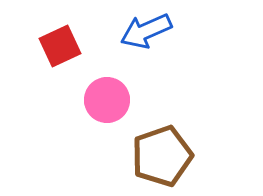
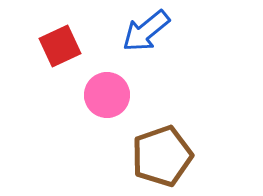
blue arrow: rotated 15 degrees counterclockwise
pink circle: moved 5 px up
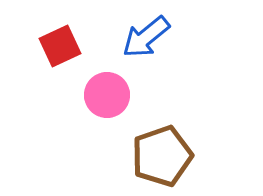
blue arrow: moved 6 px down
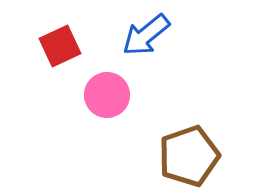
blue arrow: moved 2 px up
brown pentagon: moved 27 px right
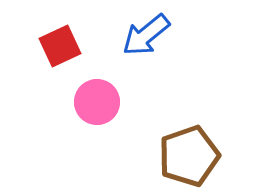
pink circle: moved 10 px left, 7 px down
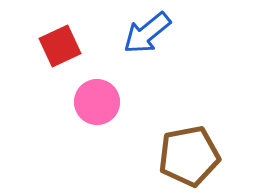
blue arrow: moved 1 px right, 2 px up
brown pentagon: rotated 8 degrees clockwise
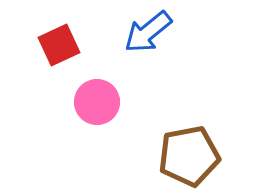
blue arrow: moved 1 px right, 1 px up
red square: moved 1 px left, 1 px up
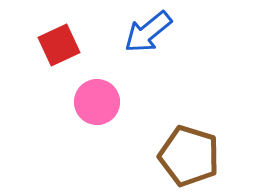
brown pentagon: rotated 28 degrees clockwise
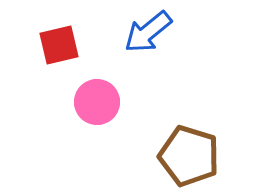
red square: rotated 12 degrees clockwise
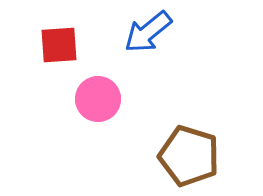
red square: rotated 9 degrees clockwise
pink circle: moved 1 px right, 3 px up
